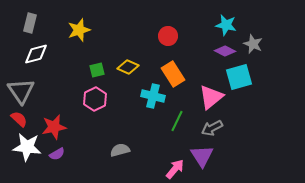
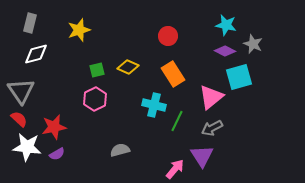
cyan cross: moved 1 px right, 9 px down
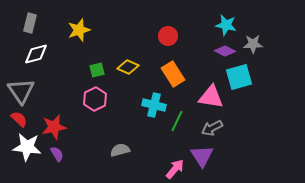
gray star: rotated 24 degrees counterclockwise
pink triangle: rotated 48 degrees clockwise
purple semicircle: rotated 91 degrees counterclockwise
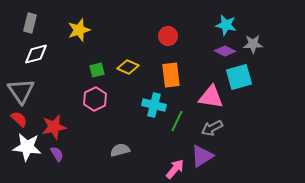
orange rectangle: moved 2 px left, 1 px down; rotated 25 degrees clockwise
purple triangle: rotated 30 degrees clockwise
